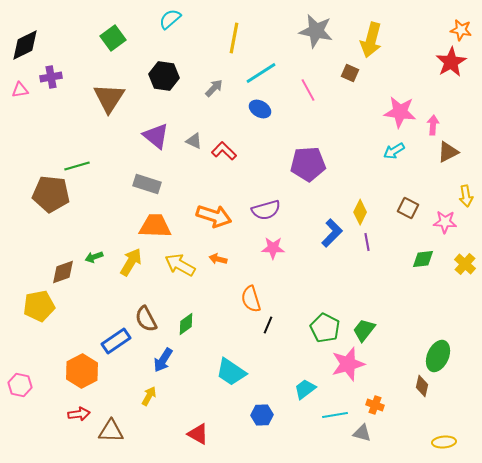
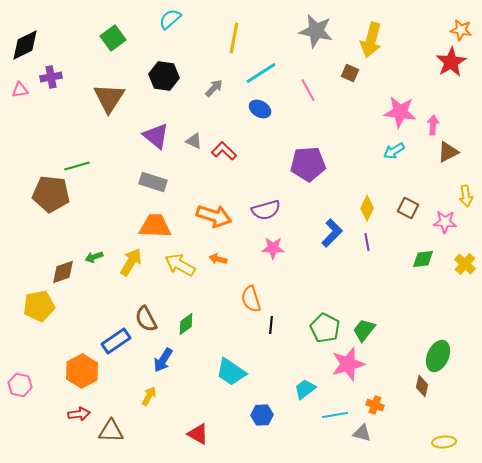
gray rectangle at (147, 184): moved 6 px right, 2 px up
yellow diamond at (360, 212): moved 7 px right, 4 px up
black line at (268, 325): moved 3 px right; rotated 18 degrees counterclockwise
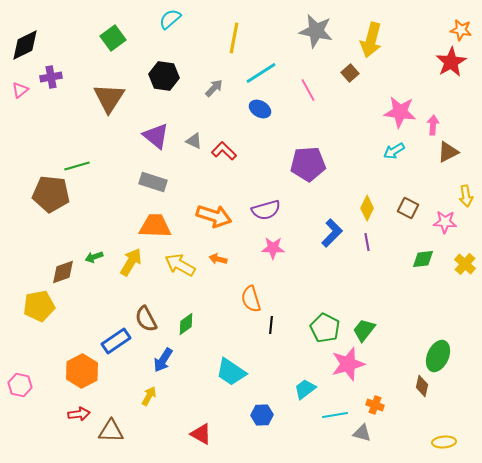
brown square at (350, 73): rotated 24 degrees clockwise
pink triangle at (20, 90): rotated 30 degrees counterclockwise
red triangle at (198, 434): moved 3 px right
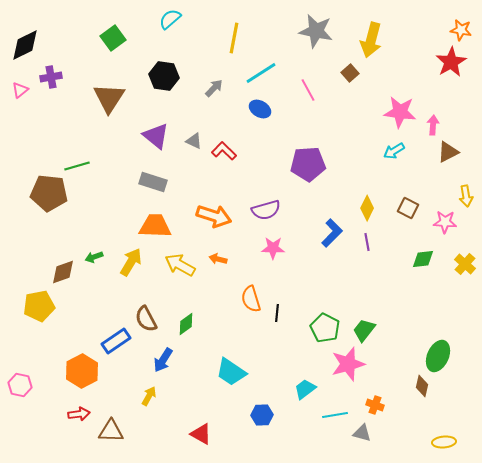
brown pentagon at (51, 194): moved 2 px left, 1 px up
black line at (271, 325): moved 6 px right, 12 px up
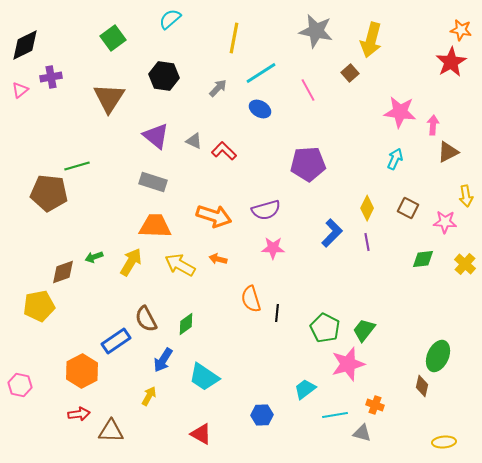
gray arrow at (214, 88): moved 4 px right
cyan arrow at (394, 151): moved 1 px right, 8 px down; rotated 145 degrees clockwise
cyan trapezoid at (231, 372): moved 27 px left, 5 px down
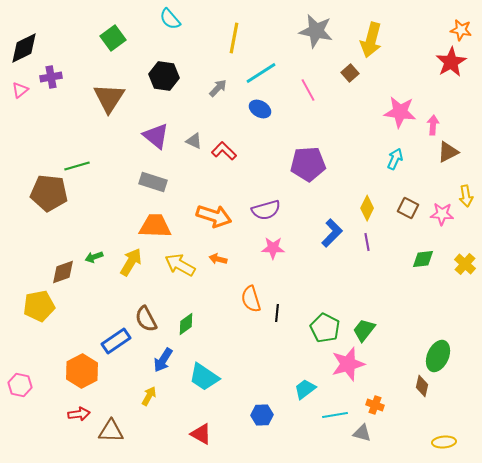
cyan semicircle at (170, 19): rotated 90 degrees counterclockwise
black diamond at (25, 45): moved 1 px left, 3 px down
pink star at (445, 222): moved 3 px left, 8 px up
